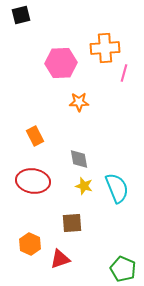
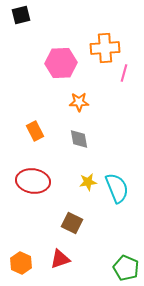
orange rectangle: moved 5 px up
gray diamond: moved 20 px up
yellow star: moved 4 px right, 4 px up; rotated 24 degrees counterclockwise
brown square: rotated 30 degrees clockwise
orange hexagon: moved 9 px left, 19 px down
green pentagon: moved 3 px right, 1 px up
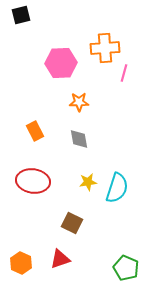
cyan semicircle: rotated 40 degrees clockwise
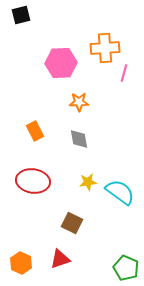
cyan semicircle: moved 3 px right, 4 px down; rotated 72 degrees counterclockwise
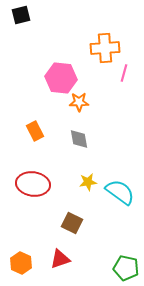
pink hexagon: moved 15 px down; rotated 8 degrees clockwise
red ellipse: moved 3 px down
green pentagon: rotated 10 degrees counterclockwise
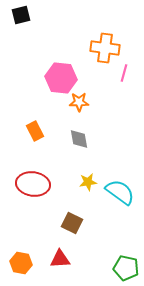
orange cross: rotated 12 degrees clockwise
red triangle: rotated 15 degrees clockwise
orange hexagon: rotated 15 degrees counterclockwise
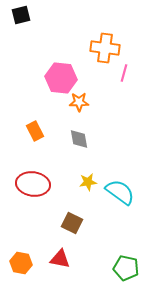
red triangle: rotated 15 degrees clockwise
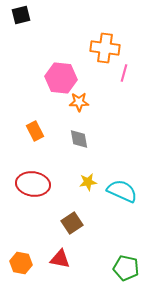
cyan semicircle: moved 2 px right, 1 px up; rotated 12 degrees counterclockwise
brown square: rotated 30 degrees clockwise
